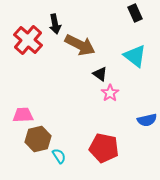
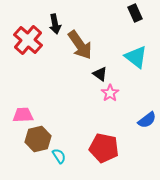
brown arrow: rotated 28 degrees clockwise
cyan triangle: moved 1 px right, 1 px down
blue semicircle: rotated 24 degrees counterclockwise
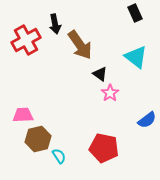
red cross: moved 2 px left; rotated 20 degrees clockwise
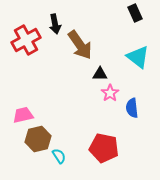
cyan triangle: moved 2 px right
black triangle: rotated 35 degrees counterclockwise
pink trapezoid: rotated 10 degrees counterclockwise
blue semicircle: moved 15 px left, 12 px up; rotated 120 degrees clockwise
